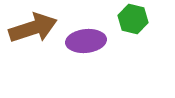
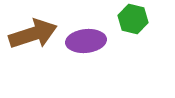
brown arrow: moved 6 px down
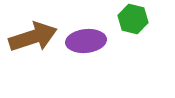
brown arrow: moved 3 px down
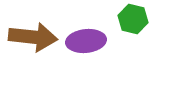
brown arrow: rotated 24 degrees clockwise
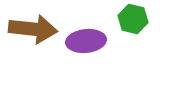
brown arrow: moved 8 px up
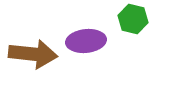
brown arrow: moved 25 px down
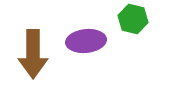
brown arrow: rotated 84 degrees clockwise
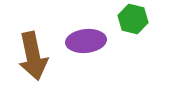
brown arrow: moved 2 px down; rotated 12 degrees counterclockwise
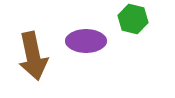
purple ellipse: rotated 6 degrees clockwise
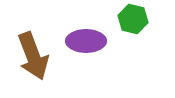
brown arrow: rotated 9 degrees counterclockwise
